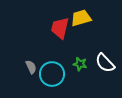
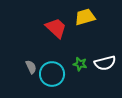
yellow trapezoid: moved 4 px right, 1 px up
red trapezoid: moved 4 px left; rotated 120 degrees clockwise
white semicircle: rotated 60 degrees counterclockwise
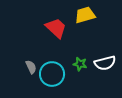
yellow trapezoid: moved 2 px up
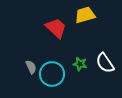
white semicircle: rotated 70 degrees clockwise
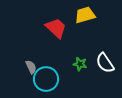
cyan circle: moved 6 px left, 5 px down
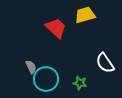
green star: moved 19 px down
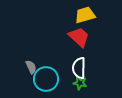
red trapezoid: moved 23 px right, 9 px down
white semicircle: moved 26 px left, 5 px down; rotated 35 degrees clockwise
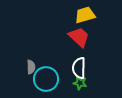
gray semicircle: rotated 24 degrees clockwise
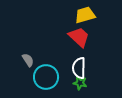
gray semicircle: moved 3 px left, 7 px up; rotated 32 degrees counterclockwise
cyan circle: moved 2 px up
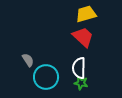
yellow trapezoid: moved 1 px right, 1 px up
red trapezoid: moved 4 px right
green star: moved 1 px right
